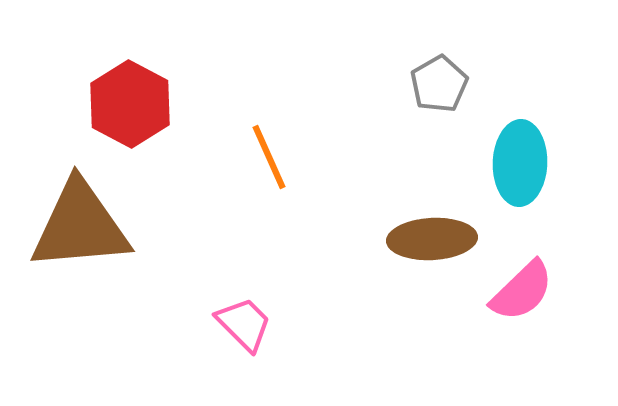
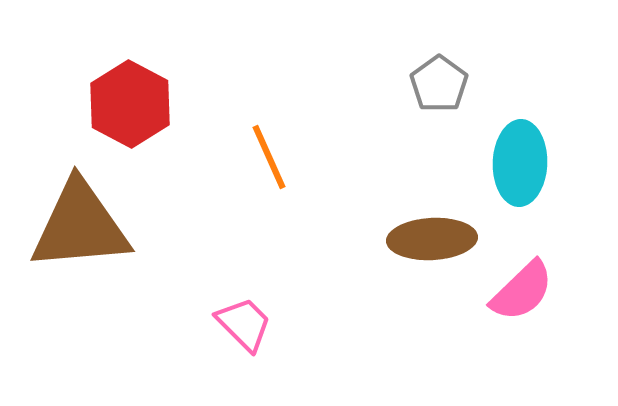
gray pentagon: rotated 6 degrees counterclockwise
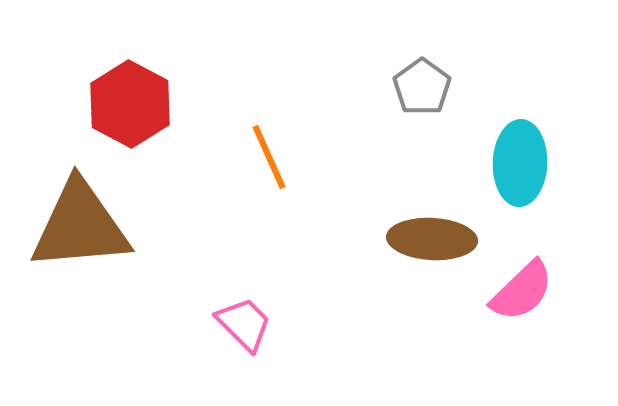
gray pentagon: moved 17 px left, 3 px down
brown ellipse: rotated 6 degrees clockwise
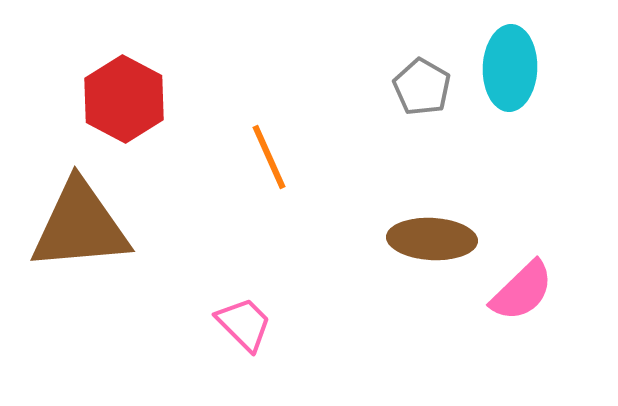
gray pentagon: rotated 6 degrees counterclockwise
red hexagon: moved 6 px left, 5 px up
cyan ellipse: moved 10 px left, 95 px up
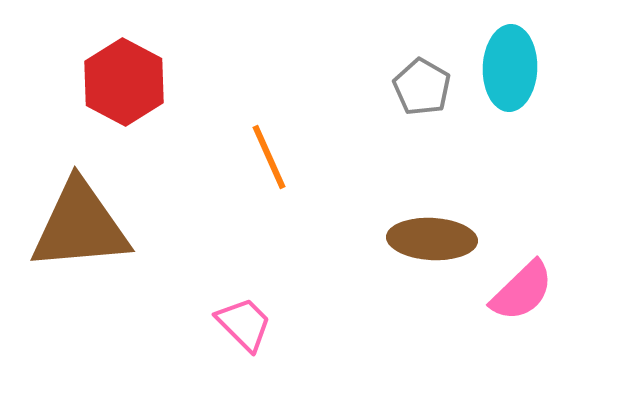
red hexagon: moved 17 px up
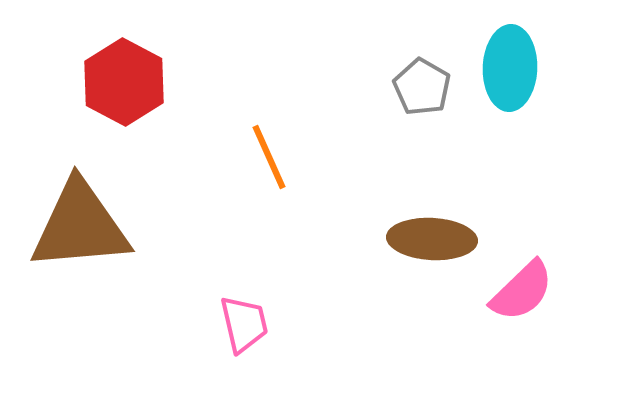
pink trapezoid: rotated 32 degrees clockwise
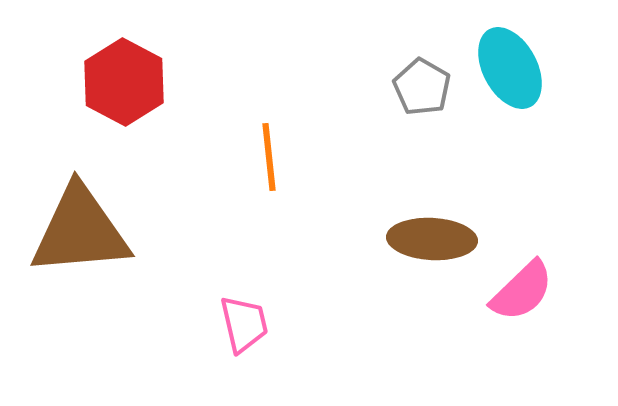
cyan ellipse: rotated 30 degrees counterclockwise
orange line: rotated 18 degrees clockwise
brown triangle: moved 5 px down
